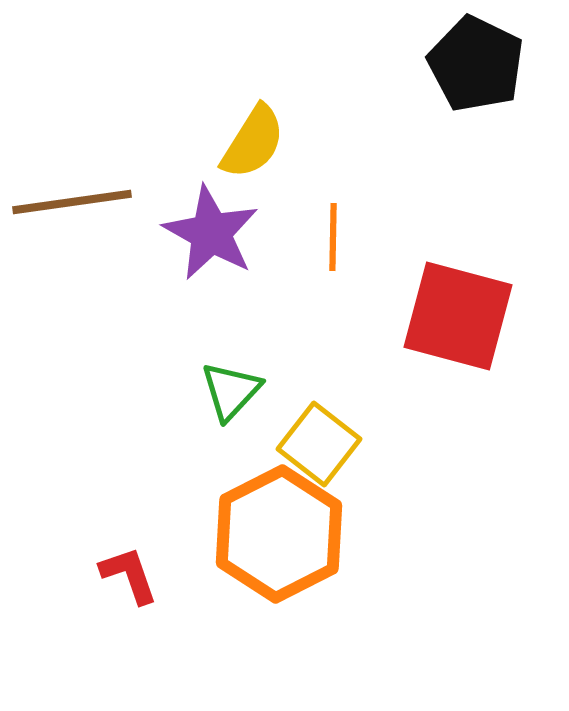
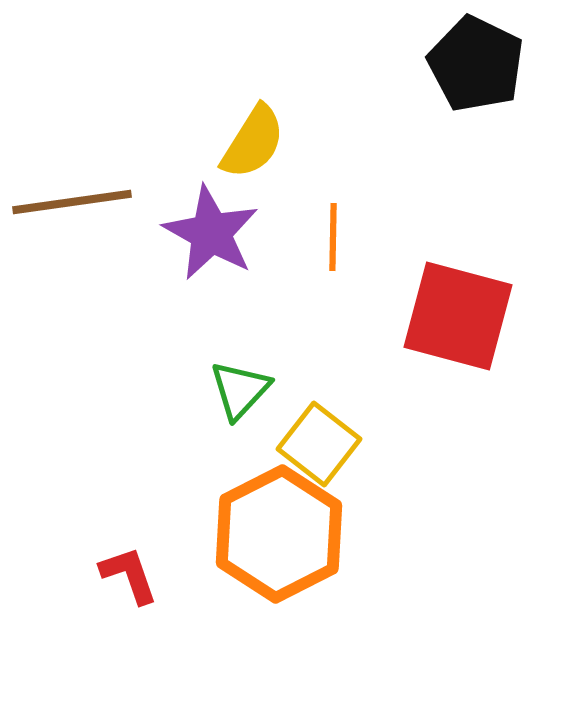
green triangle: moved 9 px right, 1 px up
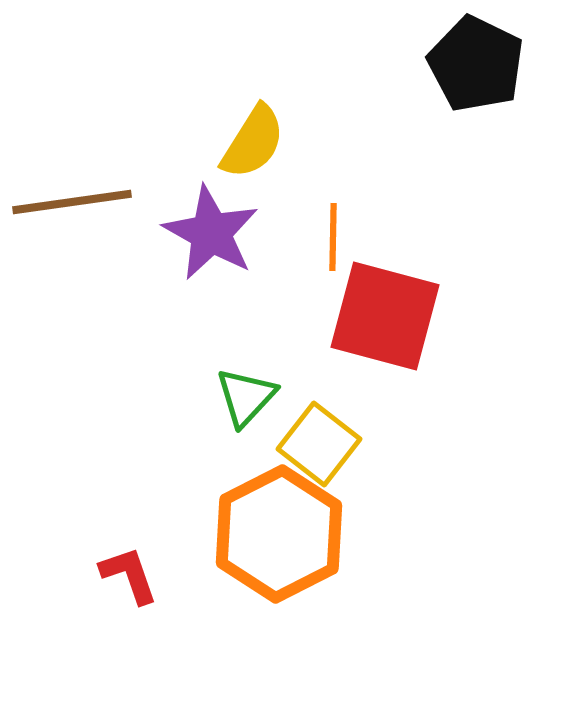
red square: moved 73 px left
green triangle: moved 6 px right, 7 px down
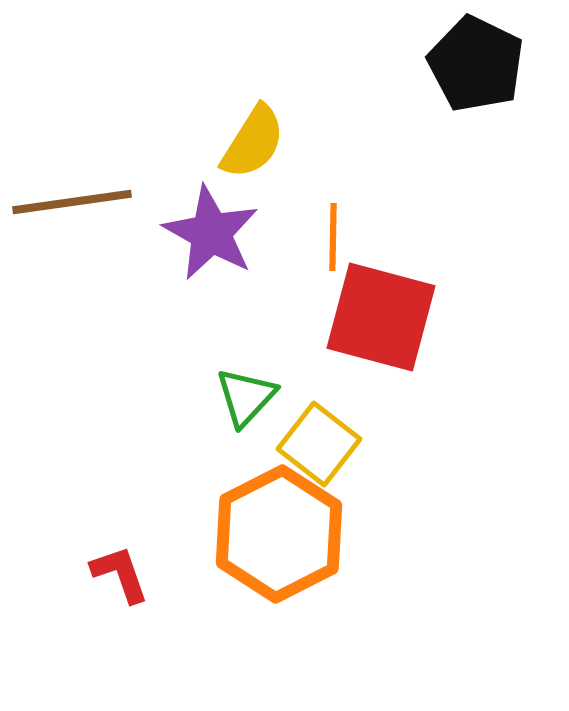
red square: moved 4 px left, 1 px down
red L-shape: moved 9 px left, 1 px up
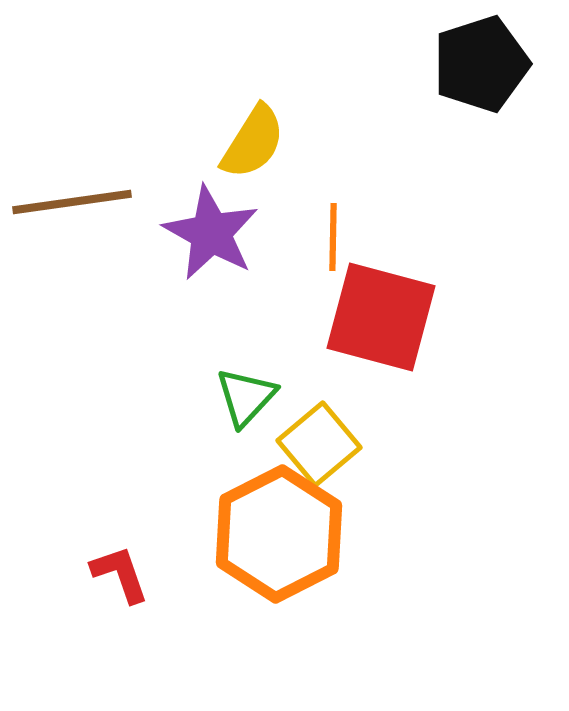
black pentagon: moved 5 px right; rotated 28 degrees clockwise
yellow square: rotated 12 degrees clockwise
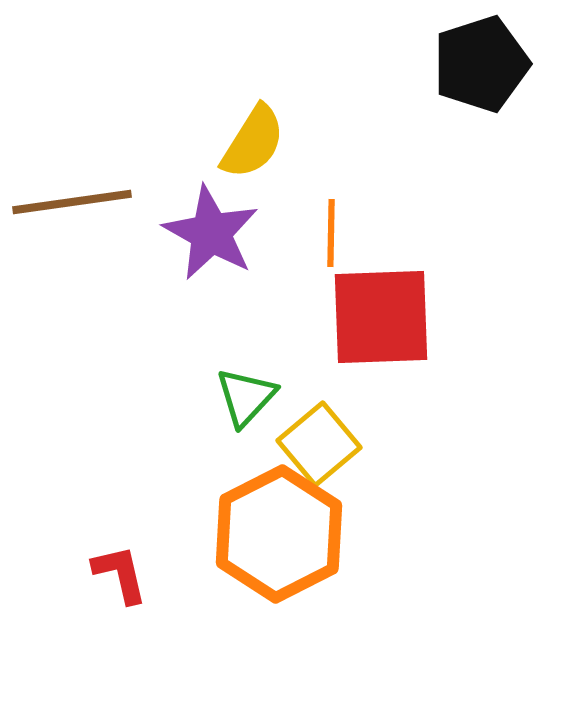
orange line: moved 2 px left, 4 px up
red square: rotated 17 degrees counterclockwise
red L-shape: rotated 6 degrees clockwise
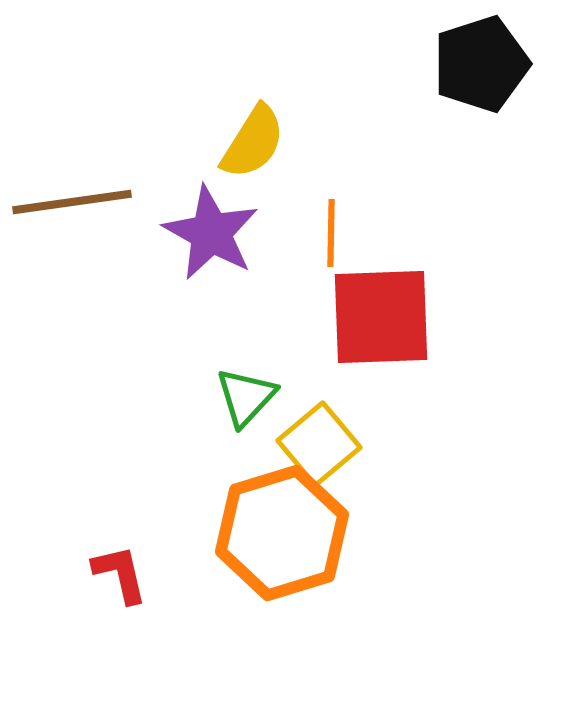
orange hexagon: moved 3 px right, 1 px up; rotated 10 degrees clockwise
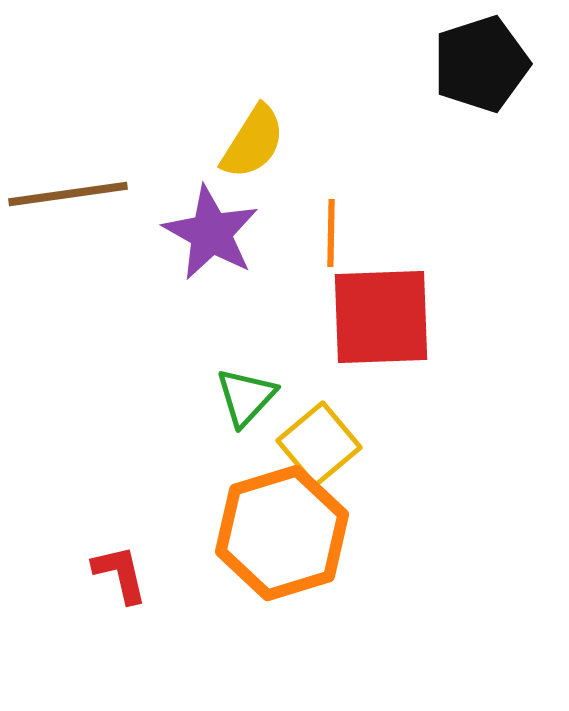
brown line: moved 4 px left, 8 px up
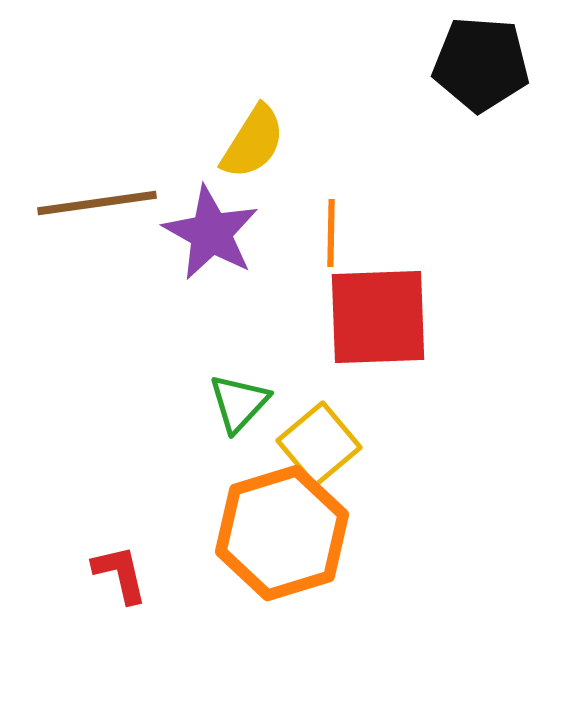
black pentagon: rotated 22 degrees clockwise
brown line: moved 29 px right, 9 px down
red square: moved 3 px left
green triangle: moved 7 px left, 6 px down
